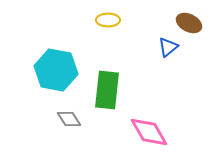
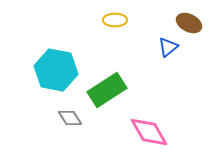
yellow ellipse: moved 7 px right
green rectangle: rotated 51 degrees clockwise
gray diamond: moved 1 px right, 1 px up
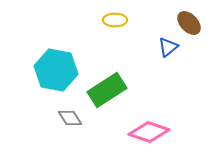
brown ellipse: rotated 20 degrees clockwise
pink diamond: rotated 42 degrees counterclockwise
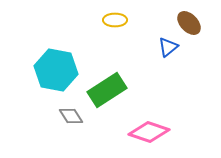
gray diamond: moved 1 px right, 2 px up
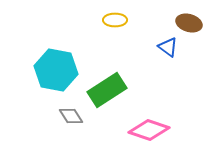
brown ellipse: rotated 30 degrees counterclockwise
blue triangle: rotated 45 degrees counterclockwise
pink diamond: moved 2 px up
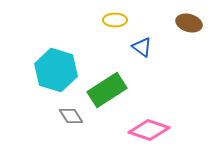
blue triangle: moved 26 px left
cyan hexagon: rotated 6 degrees clockwise
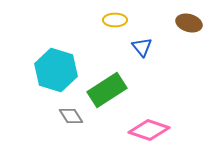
blue triangle: rotated 15 degrees clockwise
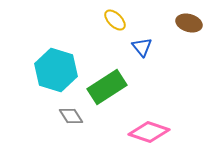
yellow ellipse: rotated 45 degrees clockwise
green rectangle: moved 3 px up
pink diamond: moved 2 px down
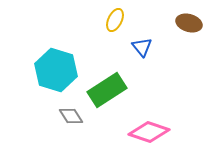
yellow ellipse: rotated 70 degrees clockwise
green rectangle: moved 3 px down
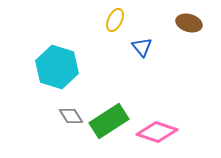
cyan hexagon: moved 1 px right, 3 px up
green rectangle: moved 2 px right, 31 px down
pink diamond: moved 8 px right
